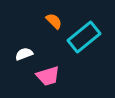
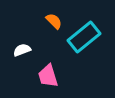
white semicircle: moved 2 px left, 4 px up
pink trapezoid: rotated 90 degrees clockwise
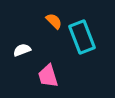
cyan rectangle: moved 2 px left; rotated 72 degrees counterclockwise
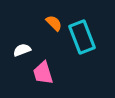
orange semicircle: moved 2 px down
pink trapezoid: moved 5 px left, 3 px up
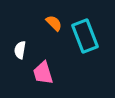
cyan rectangle: moved 3 px right, 1 px up
white semicircle: moved 2 px left; rotated 60 degrees counterclockwise
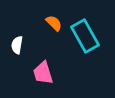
cyan rectangle: rotated 8 degrees counterclockwise
white semicircle: moved 3 px left, 5 px up
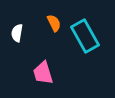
orange semicircle: rotated 18 degrees clockwise
white semicircle: moved 12 px up
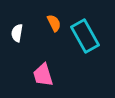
pink trapezoid: moved 2 px down
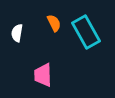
cyan rectangle: moved 1 px right, 4 px up
pink trapezoid: rotated 15 degrees clockwise
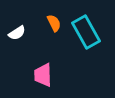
white semicircle: rotated 132 degrees counterclockwise
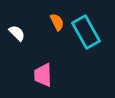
orange semicircle: moved 3 px right, 1 px up
white semicircle: rotated 102 degrees counterclockwise
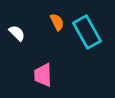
cyan rectangle: moved 1 px right
